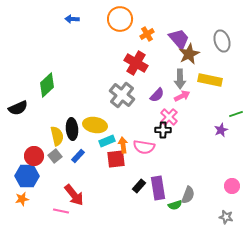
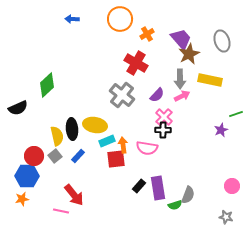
purple trapezoid: moved 2 px right
pink cross: moved 5 px left
pink semicircle: moved 3 px right, 1 px down
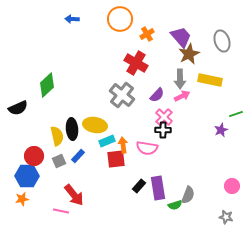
purple trapezoid: moved 2 px up
gray square: moved 4 px right, 5 px down; rotated 16 degrees clockwise
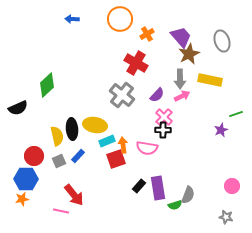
red square: rotated 12 degrees counterclockwise
blue hexagon: moved 1 px left, 3 px down
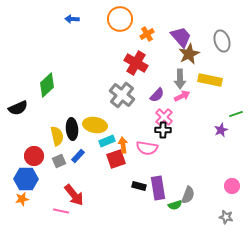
black rectangle: rotated 64 degrees clockwise
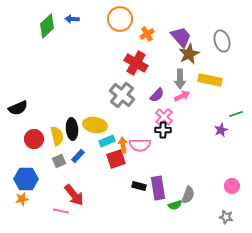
green diamond: moved 59 px up
pink semicircle: moved 7 px left, 3 px up; rotated 10 degrees counterclockwise
red circle: moved 17 px up
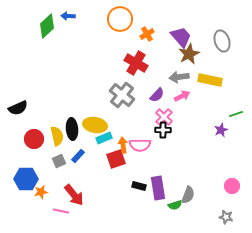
blue arrow: moved 4 px left, 3 px up
gray arrow: moved 1 px left, 2 px up; rotated 84 degrees clockwise
cyan rectangle: moved 3 px left, 3 px up
orange star: moved 19 px right, 7 px up
